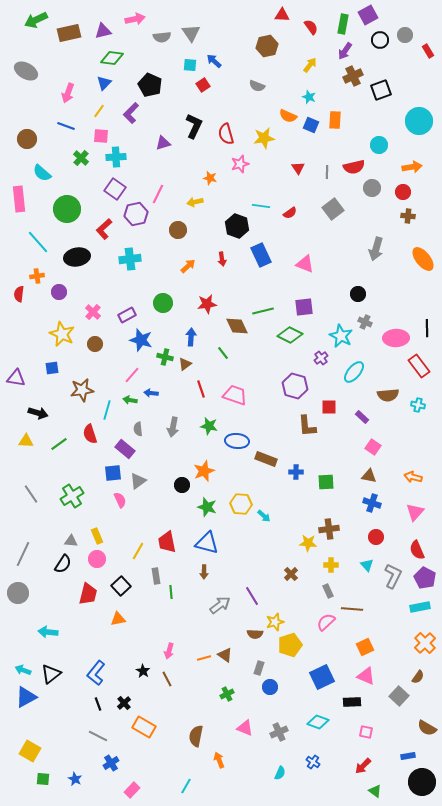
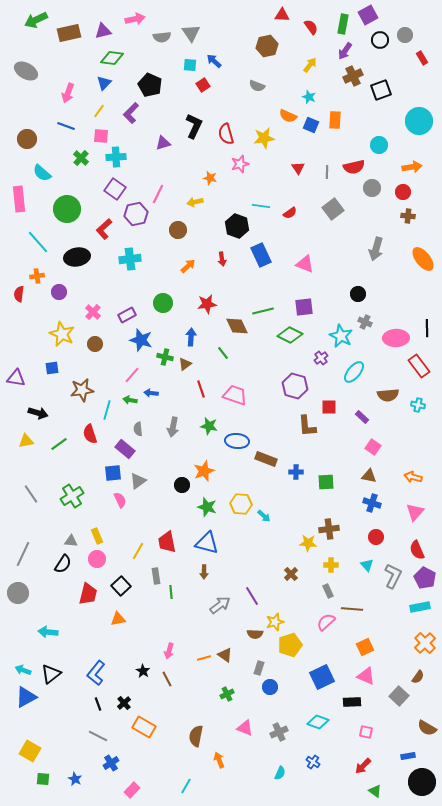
red rectangle at (428, 51): moved 6 px left, 7 px down
yellow triangle at (26, 441): rotated 14 degrees counterclockwise
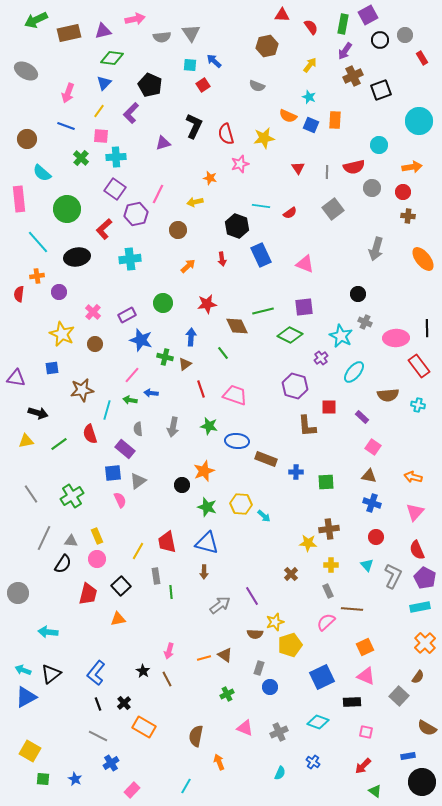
gray line at (23, 554): moved 21 px right, 16 px up
orange arrow at (219, 760): moved 2 px down
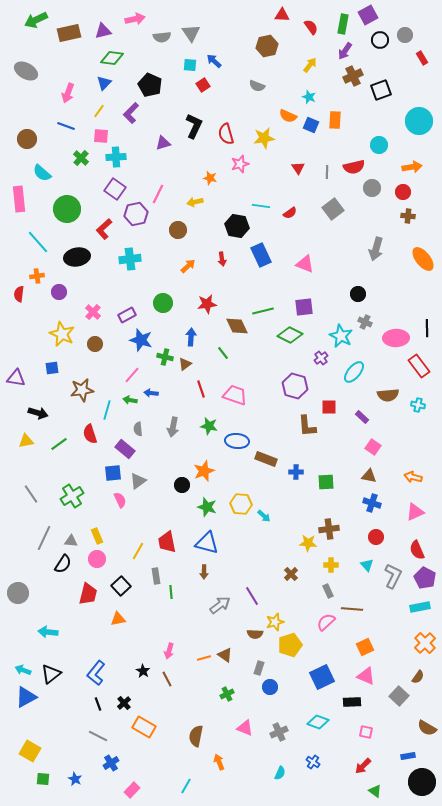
black hexagon at (237, 226): rotated 10 degrees counterclockwise
pink triangle at (415, 512): rotated 24 degrees clockwise
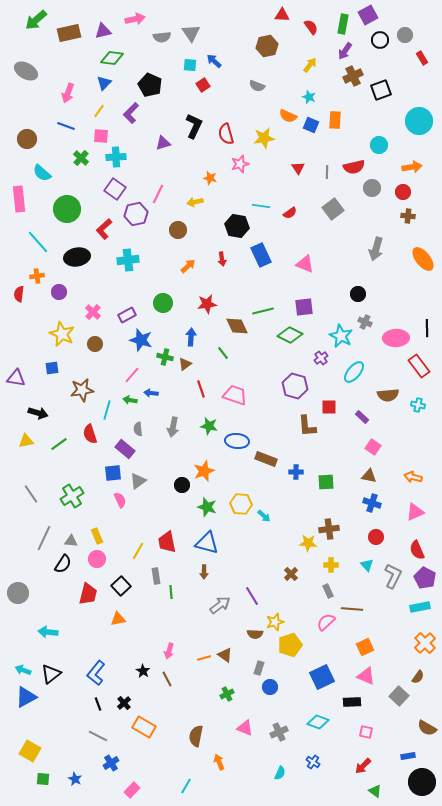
green arrow at (36, 20): rotated 15 degrees counterclockwise
cyan cross at (130, 259): moved 2 px left, 1 px down
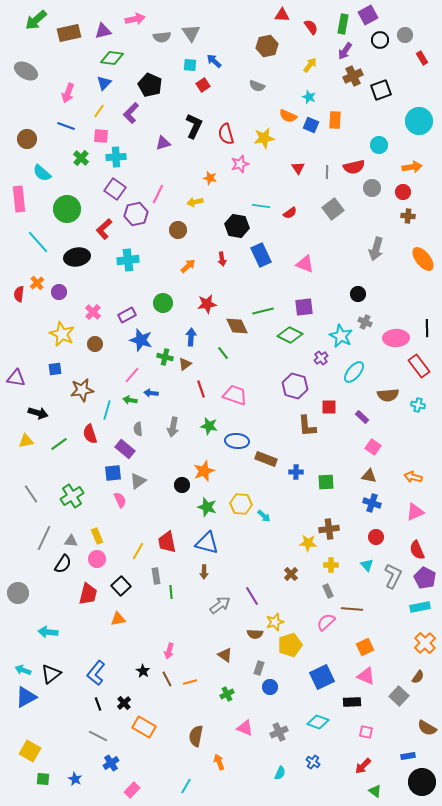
orange cross at (37, 276): moved 7 px down; rotated 32 degrees counterclockwise
blue square at (52, 368): moved 3 px right, 1 px down
orange line at (204, 658): moved 14 px left, 24 px down
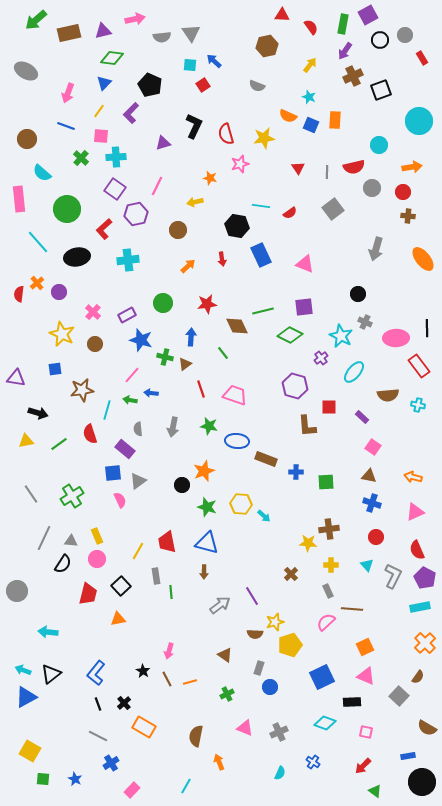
pink line at (158, 194): moved 1 px left, 8 px up
gray circle at (18, 593): moved 1 px left, 2 px up
cyan diamond at (318, 722): moved 7 px right, 1 px down
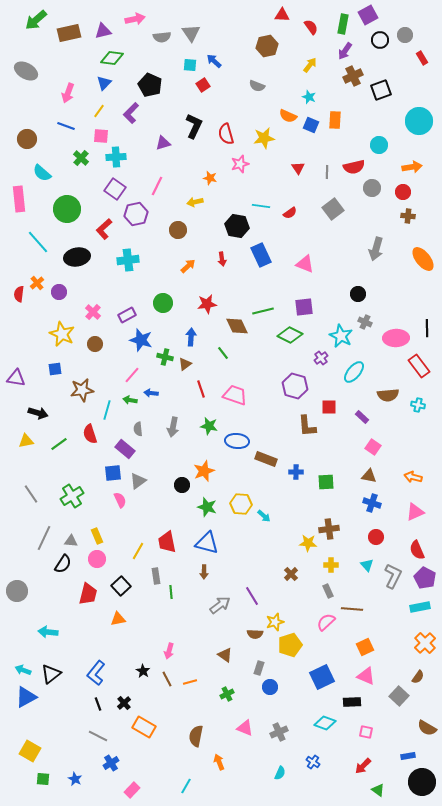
green triangle at (375, 791): moved 3 px right, 1 px up
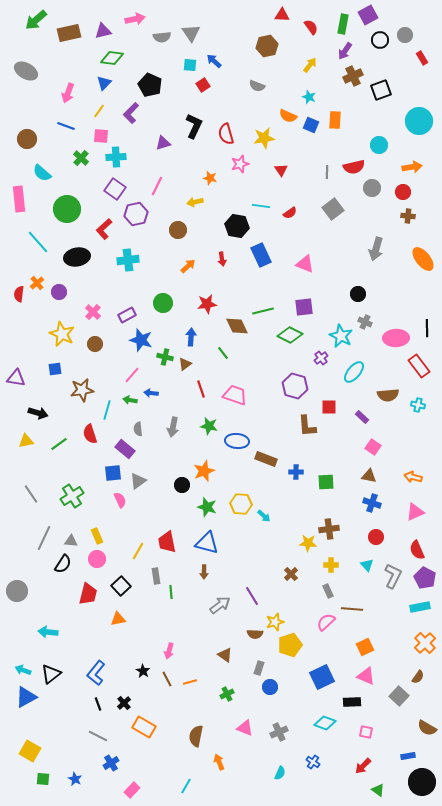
red triangle at (298, 168): moved 17 px left, 2 px down
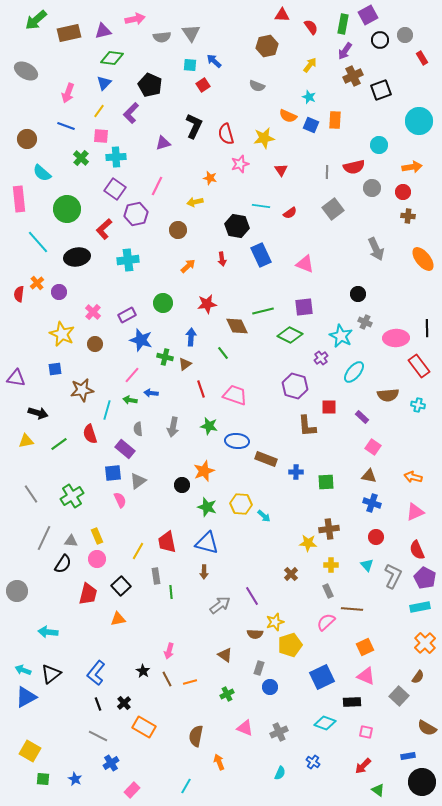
gray arrow at (376, 249): rotated 40 degrees counterclockwise
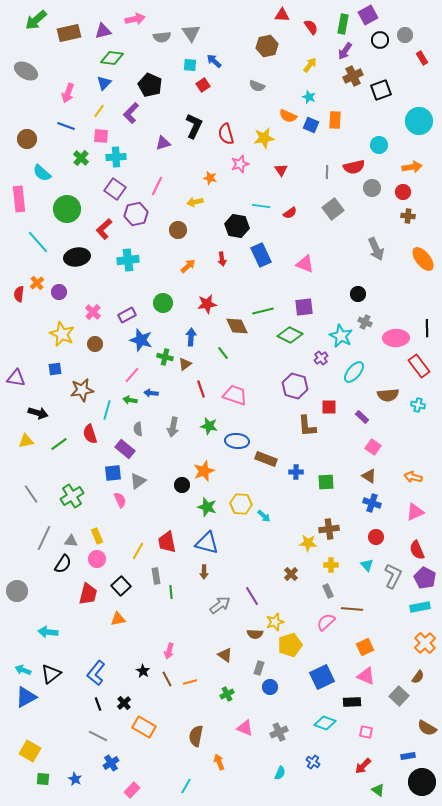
brown triangle at (369, 476): rotated 21 degrees clockwise
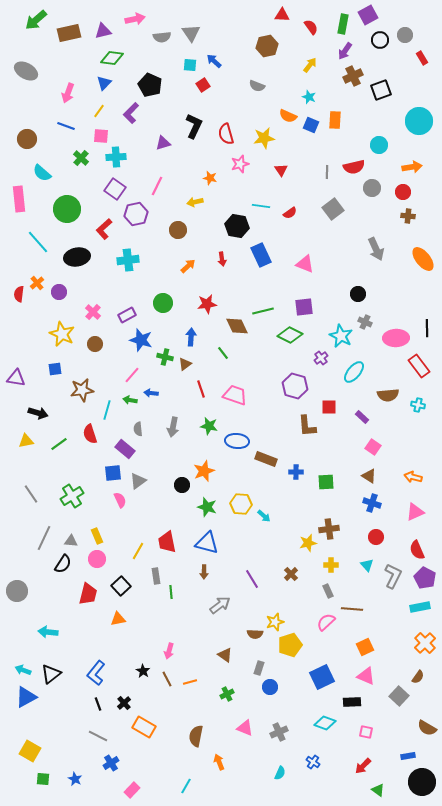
yellow star at (308, 543): rotated 18 degrees counterclockwise
purple line at (252, 596): moved 17 px up
